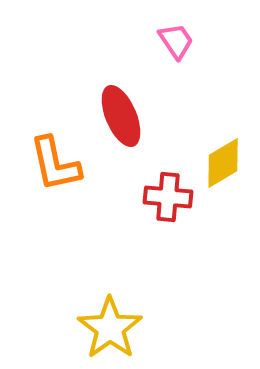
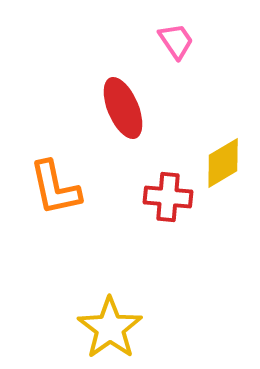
red ellipse: moved 2 px right, 8 px up
orange L-shape: moved 24 px down
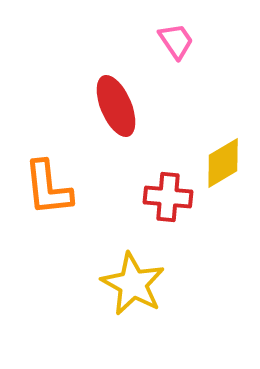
red ellipse: moved 7 px left, 2 px up
orange L-shape: moved 7 px left; rotated 6 degrees clockwise
yellow star: moved 23 px right, 44 px up; rotated 8 degrees counterclockwise
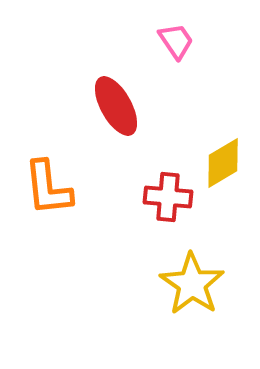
red ellipse: rotated 6 degrees counterclockwise
yellow star: moved 59 px right; rotated 6 degrees clockwise
